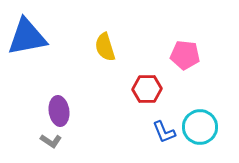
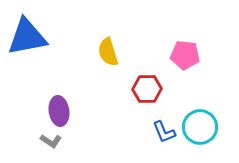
yellow semicircle: moved 3 px right, 5 px down
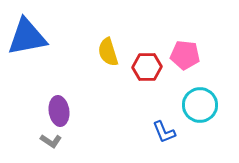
red hexagon: moved 22 px up
cyan circle: moved 22 px up
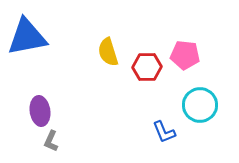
purple ellipse: moved 19 px left
gray L-shape: rotated 80 degrees clockwise
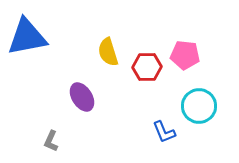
cyan circle: moved 1 px left, 1 px down
purple ellipse: moved 42 px right, 14 px up; rotated 24 degrees counterclockwise
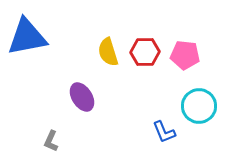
red hexagon: moved 2 px left, 15 px up
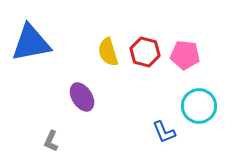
blue triangle: moved 4 px right, 6 px down
red hexagon: rotated 16 degrees clockwise
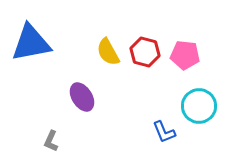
yellow semicircle: rotated 12 degrees counterclockwise
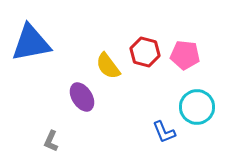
yellow semicircle: moved 14 px down; rotated 8 degrees counterclockwise
cyan circle: moved 2 px left, 1 px down
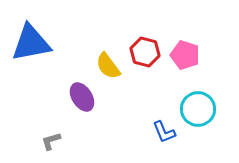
pink pentagon: rotated 12 degrees clockwise
cyan circle: moved 1 px right, 2 px down
gray L-shape: rotated 50 degrees clockwise
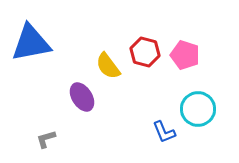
gray L-shape: moved 5 px left, 2 px up
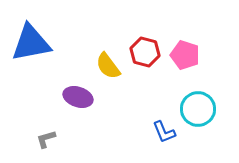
purple ellipse: moved 4 px left; rotated 40 degrees counterclockwise
